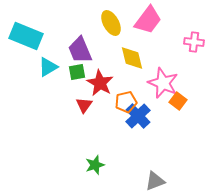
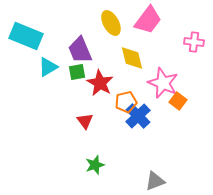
red triangle: moved 1 px right, 16 px down; rotated 12 degrees counterclockwise
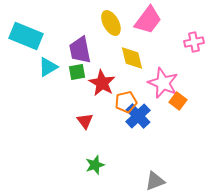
pink cross: rotated 18 degrees counterclockwise
purple trapezoid: rotated 12 degrees clockwise
red star: moved 2 px right
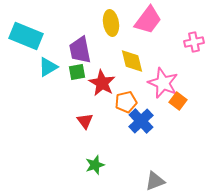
yellow ellipse: rotated 20 degrees clockwise
yellow diamond: moved 3 px down
blue cross: moved 3 px right, 5 px down
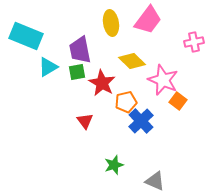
yellow diamond: rotated 32 degrees counterclockwise
pink star: moved 3 px up
green star: moved 19 px right
gray triangle: rotated 45 degrees clockwise
